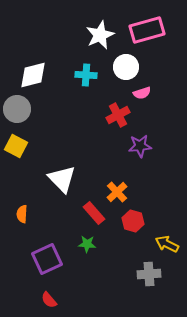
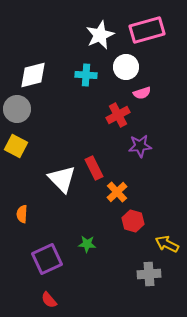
red rectangle: moved 45 px up; rotated 15 degrees clockwise
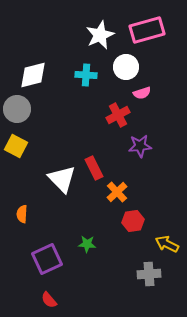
red hexagon: rotated 25 degrees counterclockwise
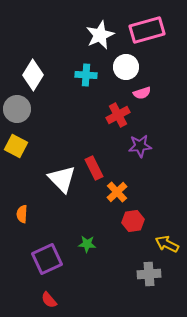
white diamond: rotated 44 degrees counterclockwise
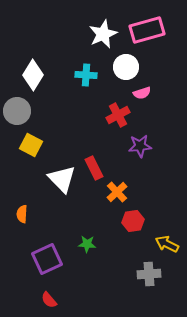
white star: moved 3 px right, 1 px up
gray circle: moved 2 px down
yellow square: moved 15 px right, 1 px up
